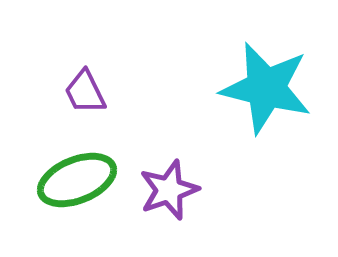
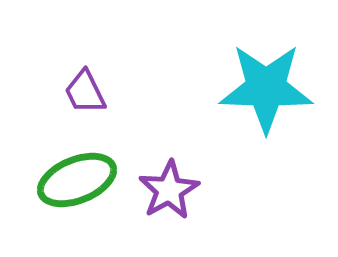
cyan star: rotated 12 degrees counterclockwise
purple star: rotated 10 degrees counterclockwise
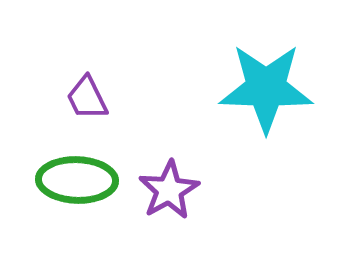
purple trapezoid: moved 2 px right, 6 px down
green ellipse: rotated 24 degrees clockwise
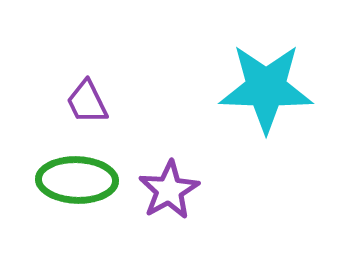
purple trapezoid: moved 4 px down
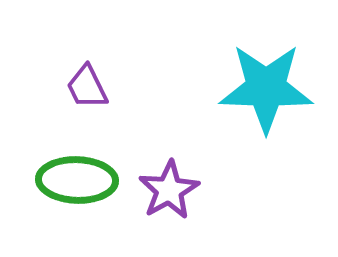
purple trapezoid: moved 15 px up
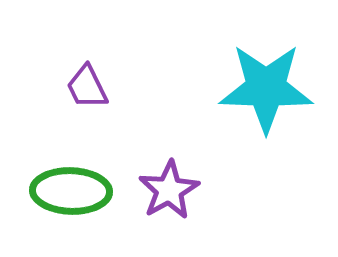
green ellipse: moved 6 px left, 11 px down
